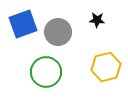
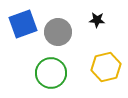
green circle: moved 5 px right, 1 px down
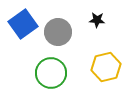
blue square: rotated 16 degrees counterclockwise
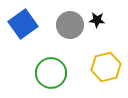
gray circle: moved 12 px right, 7 px up
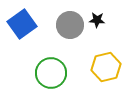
blue square: moved 1 px left
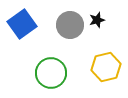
black star: rotated 21 degrees counterclockwise
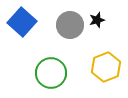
blue square: moved 2 px up; rotated 12 degrees counterclockwise
yellow hexagon: rotated 8 degrees counterclockwise
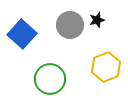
blue square: moved 12 px down
green circle: moved 1 px left, 6 px down
